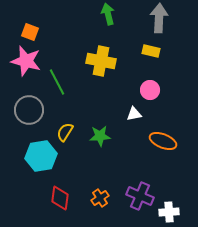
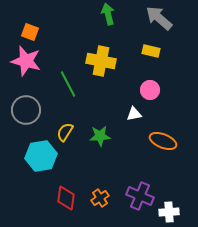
gray arrow: rotated 52 degrees counterclockwise
green line: moved 11 px right, 2 px down
gray circle: moved 3 px left
red diamond: moved 6 px right
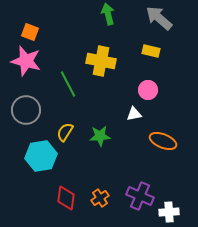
pink circle: moved 2 px left
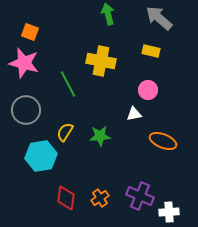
pink star: moved 2 px left, 2 px down
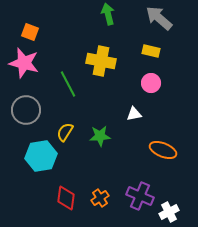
pink circle: moved 3 px right, 7 px up
orange ellipse: moved 9 px down
white cross: rotated 24 degrees counterclockwise
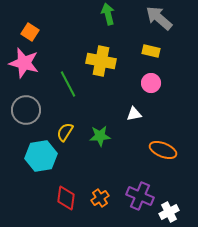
orange square: rotated 12 degrees clockwise
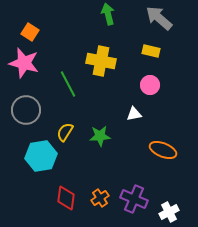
pink circle: moved 1 px left, 2 px down
purple cross: moved 6 px left, 3 px down
